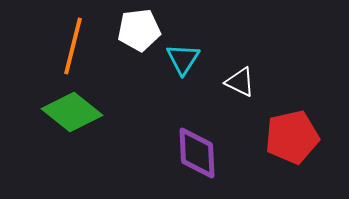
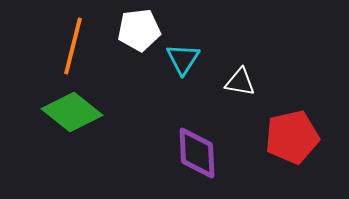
white triangle: rotated 16 degrees counterclockwise
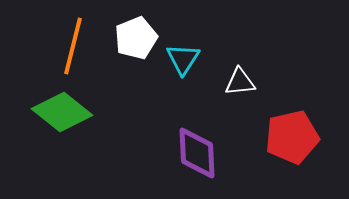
white pentagon: moved 3 px left, 8 px down; rotated 15 degrees counterclockwise
white triangle: rotated 16 degrees counterclockwise
green diamond: moved 10 px left
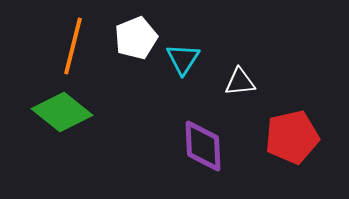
purple diamond: moved 6 px right, 7 px up
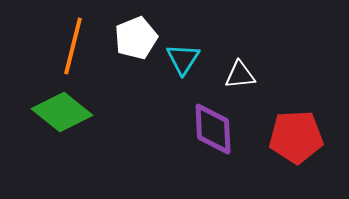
white triangle: moved 7 px up
red pentagon: moved 4 px right; rotated 10 degrees clockwise
purple diamond: moved 10 px right, 17 px up
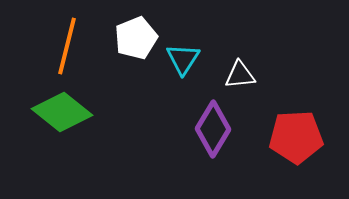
orange line: moved 6 px left
purple diamond: rotated 34 degrees clockwise
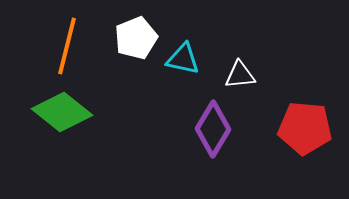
cyan triangle: rotated 51 degrees counterclockwise
red pentagon: moved 9 px right, 9 px up; rotated 8 degrees clockwise
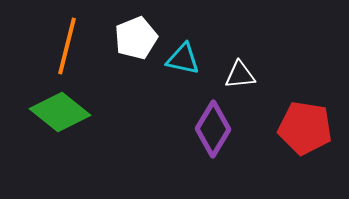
green diamond: moved 2 px left
red pentagon: rotated 4 degrees clockwise
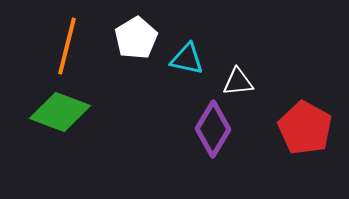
white pentagon: rotated 9 degrees counterclockwise
cyan triangle: moved 4 px right
white triangle: moved 2 px left, 7 px down
green diamond: rotated 18 degrees counterclockwise
red pentagon: rotated 20 degrees clockwise
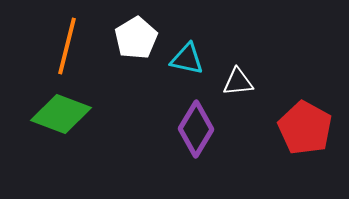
green diamond: moved 1 px right, 2 px down
purple diamond: moved 17 px left
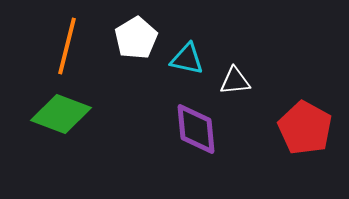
white triangle: moved 3 px left, 1 px up
purple diamond: rotated 36 degrees counterclockwise
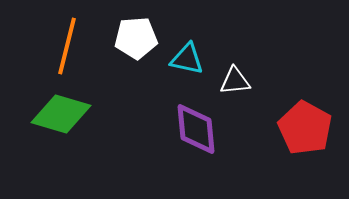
white pentagon: rotated 27 degrees clockwise
green diamond: rotated 4 degrees counterclockwise
